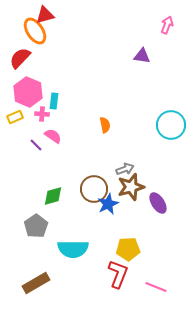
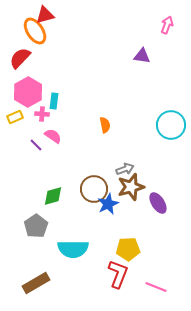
pink hexagon: rotated 8 degrees clockwise
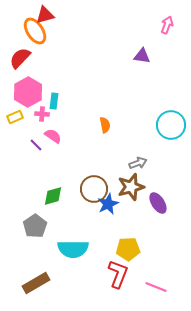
gray arrow: moved 13 px right, 6 px up
gray pentagon: moved 1 px left
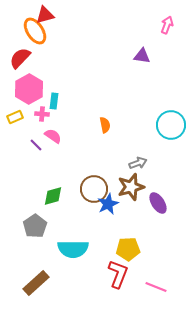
pink hexagon: moved 1 px right, 3 px up
brown rectangle: rotated 12 degrees counterclockwise
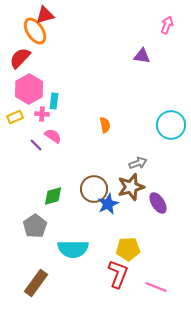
brown rectangle: rotated 12 degrees counterclockwise
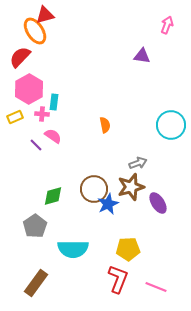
red semicircle: moved 1 px up
cyan rectangle: moved 1 px down
red L-shape: moved 5 px down
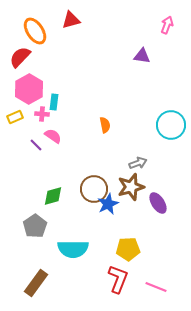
red triangle: moved 26 px right, 5 px down
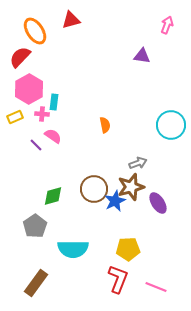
blue star: moved 7 px right, 3 px up
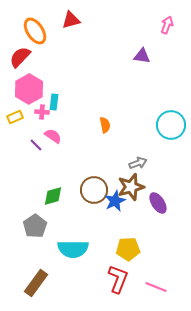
pink cross: moved 2 px up
brown circle: moved 1 px down
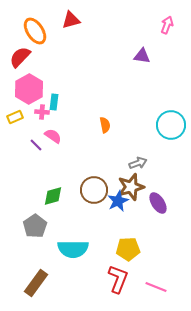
blue star: moved 3 px right
